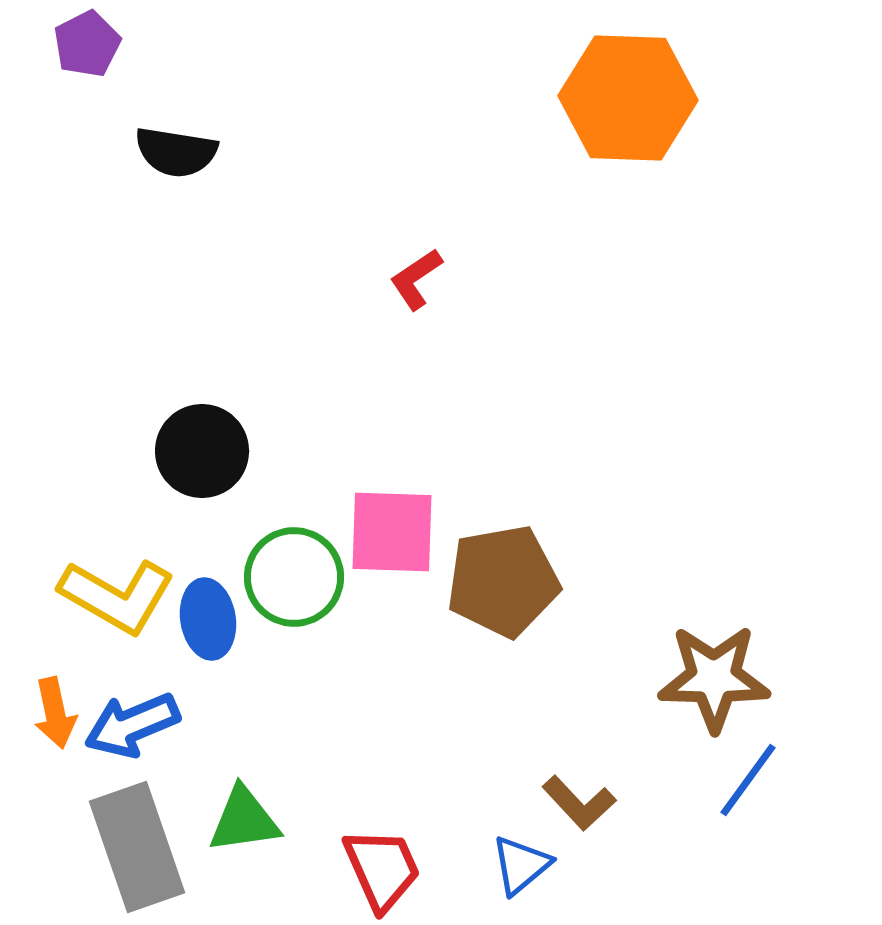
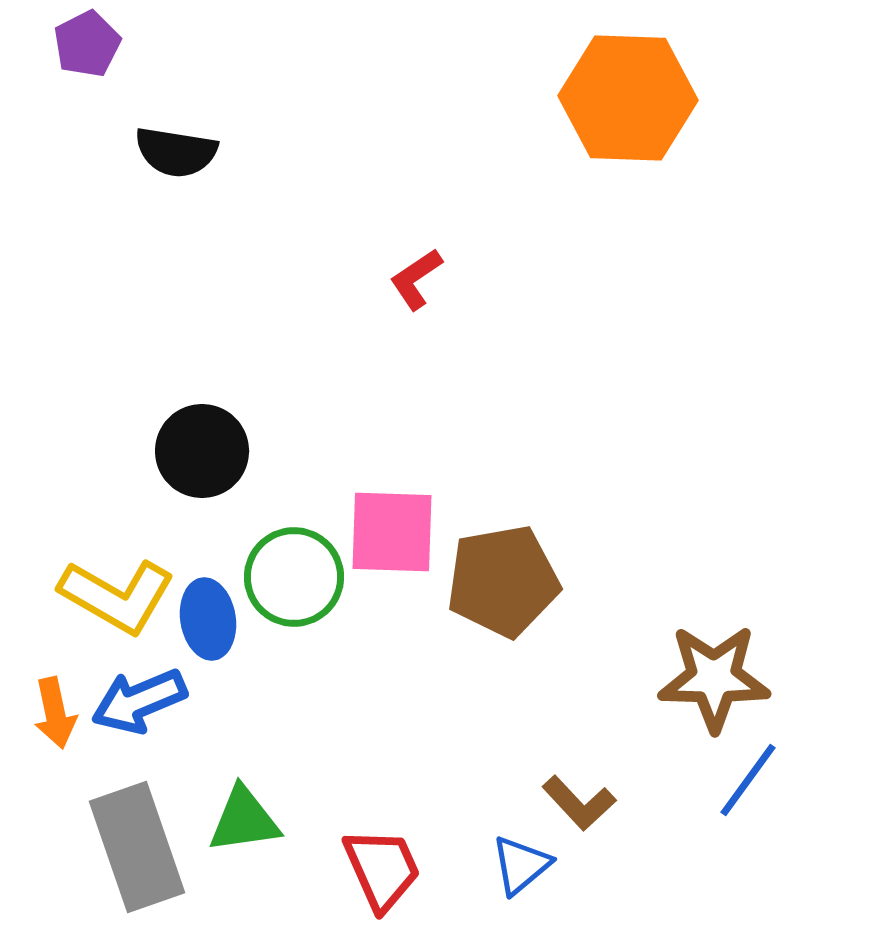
blue arrow: moved 7 px right, 24 px up
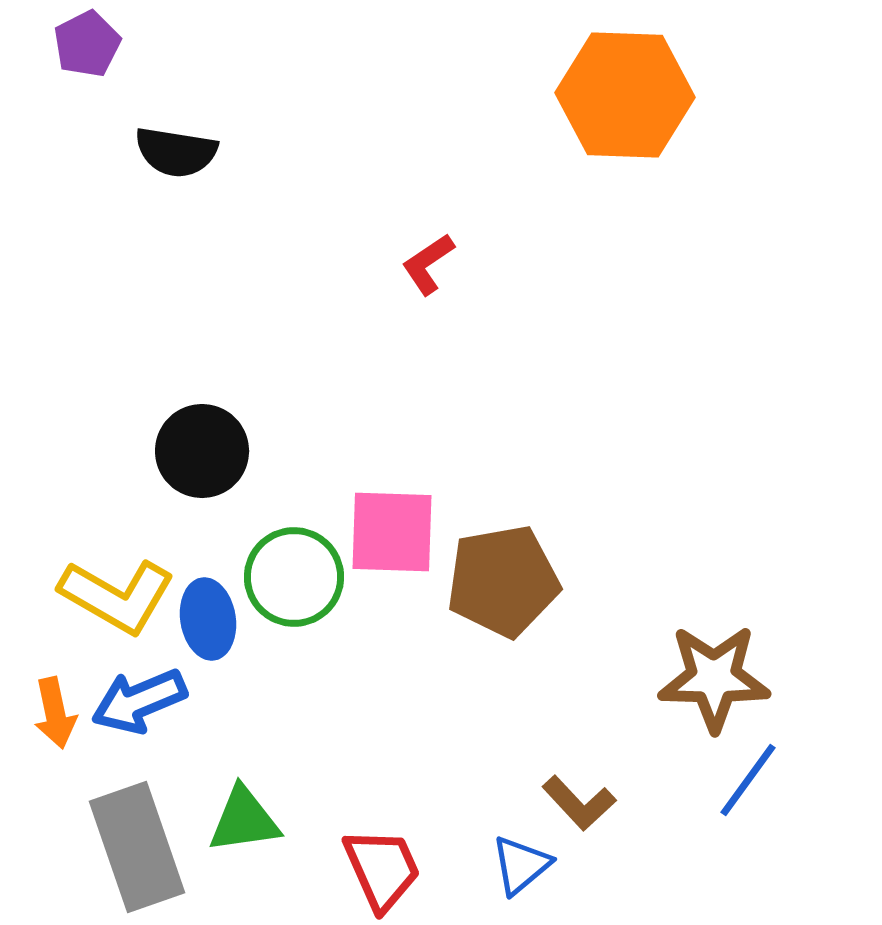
orange hexagon: moved 3 px left, 3 px up
red L-shape: moved 12 px right, 15 px up
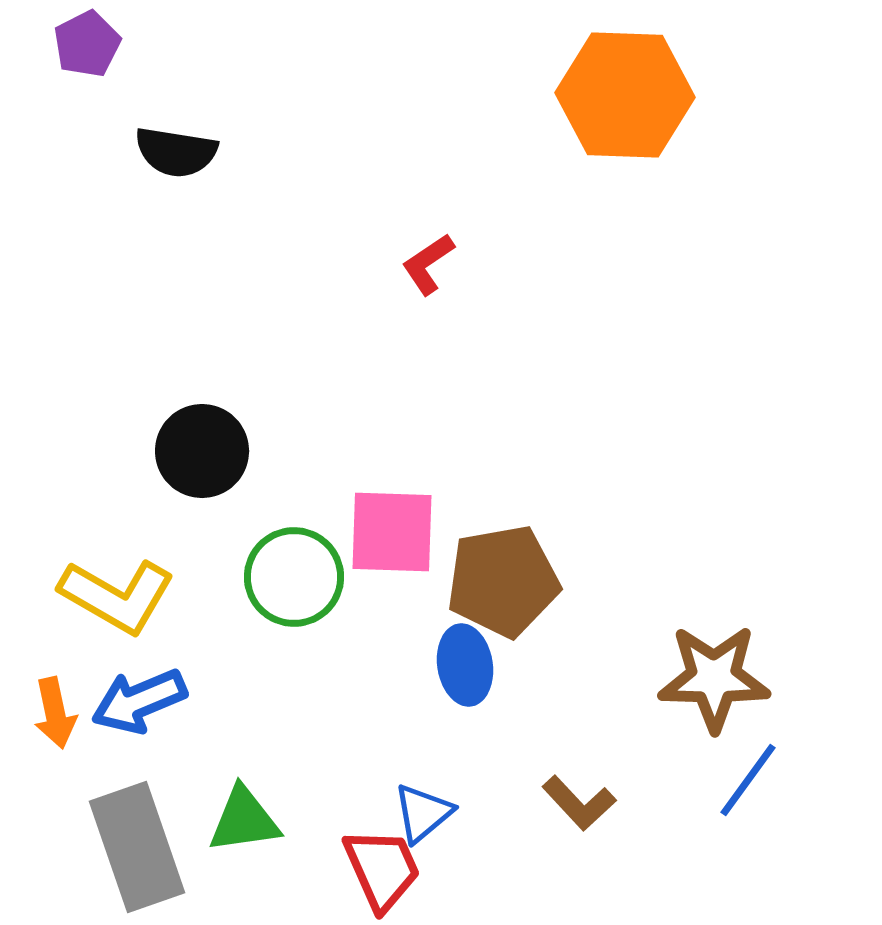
blue ellipse: moved 257 px right, 46 px down
blue triangle: moved 98 px left, 52 px up
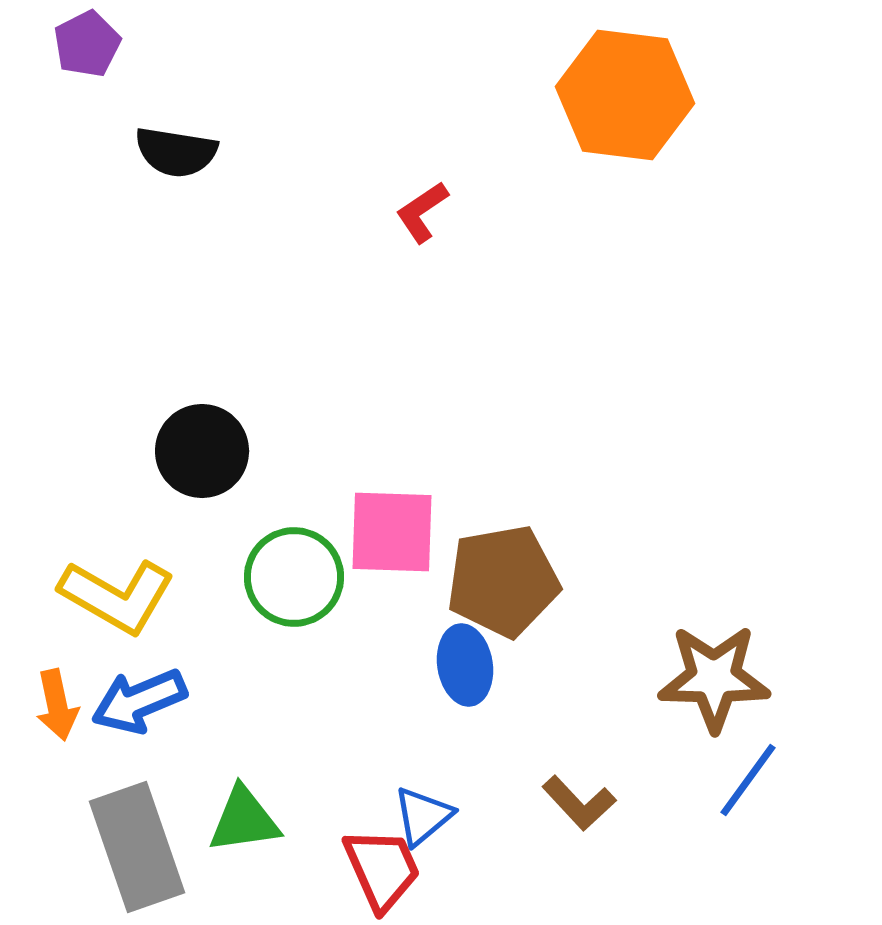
orange hexagon: rotated 5 degrees clockwise
red L-shape: moved 6 px left, 52 px up
orange arrow: moved 2 px right, 8 px up
blue triangle: moved 3 px down
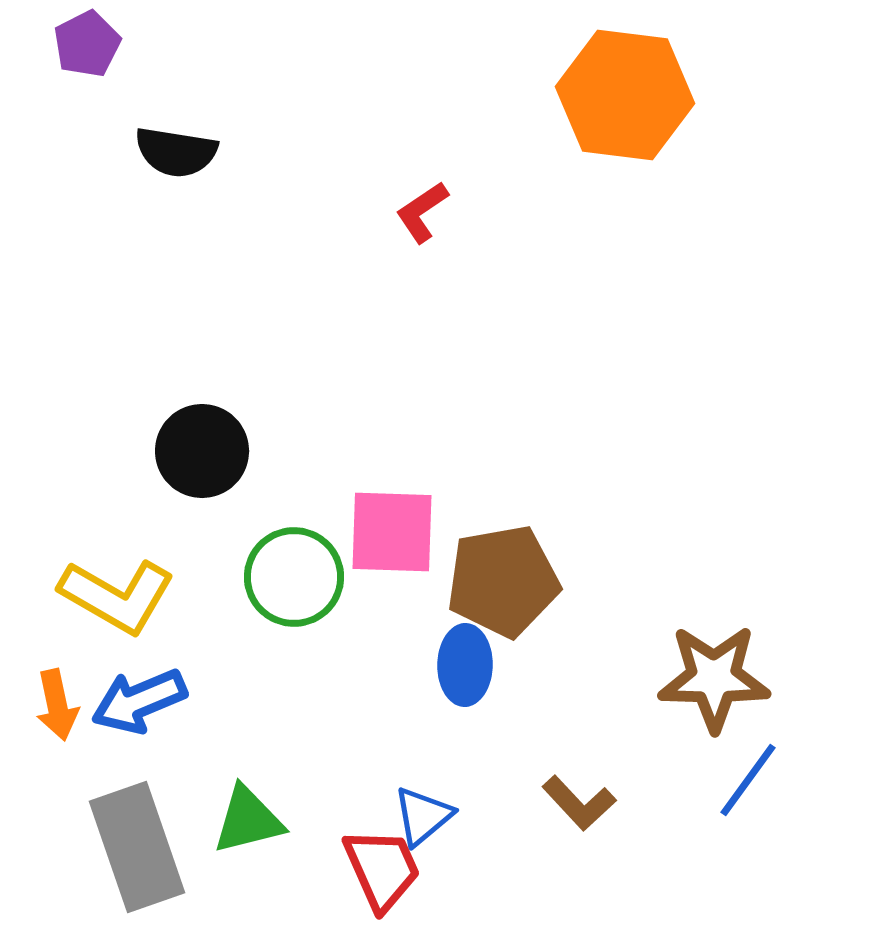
blue ellipse: rotated 10 degrees clockwise
green triangle: moved 4 px right; rotated 6 degrees counterclockwise
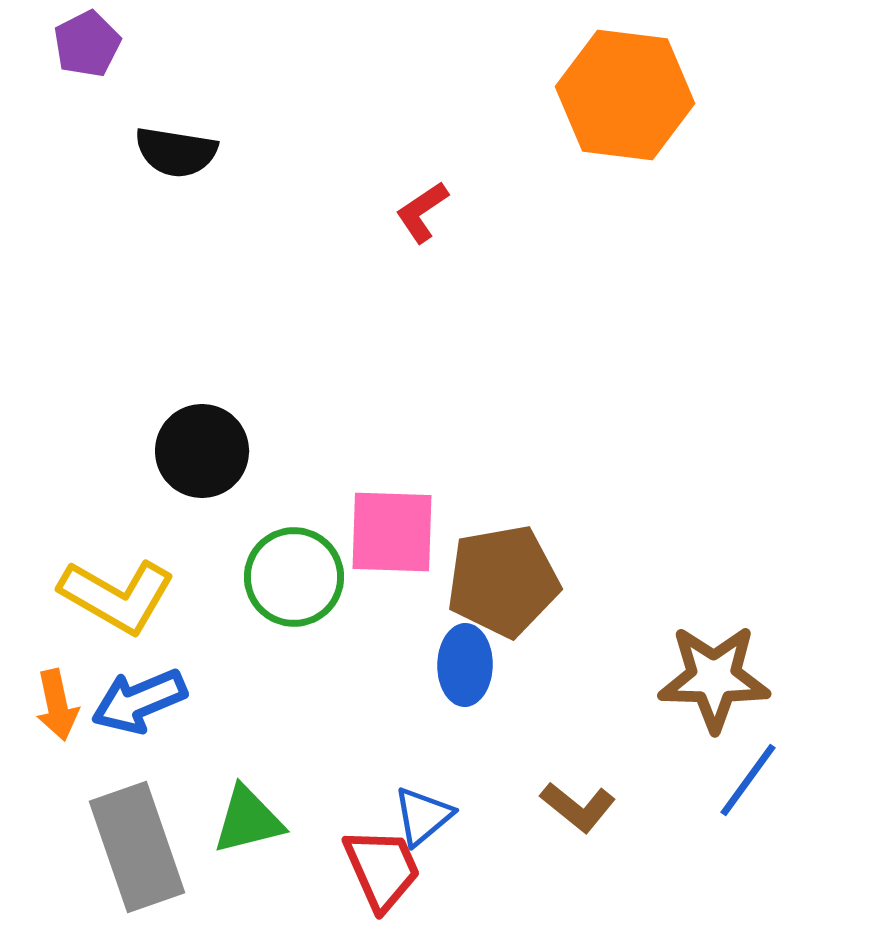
brown L-shape: moved 1 px left, 4 px down; rotated 8 degrees counterclockwise
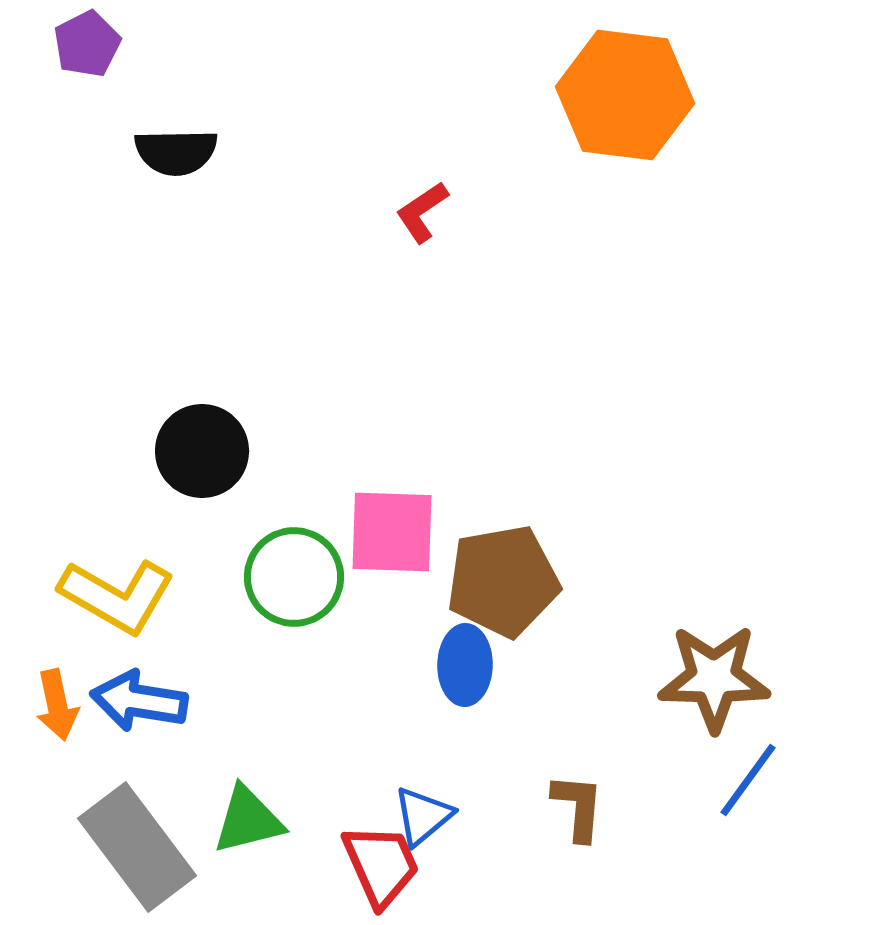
black semicircle: rotated 10 degrees counterclockwise
blue arrow: rotated 32 degrees clockwise
brown L-shape: rotated 124 degrees counterclockwise
gray rectangle: rotated 18 degrees counterclockwise
red trapezoid: moved 1 px left, 4 px up
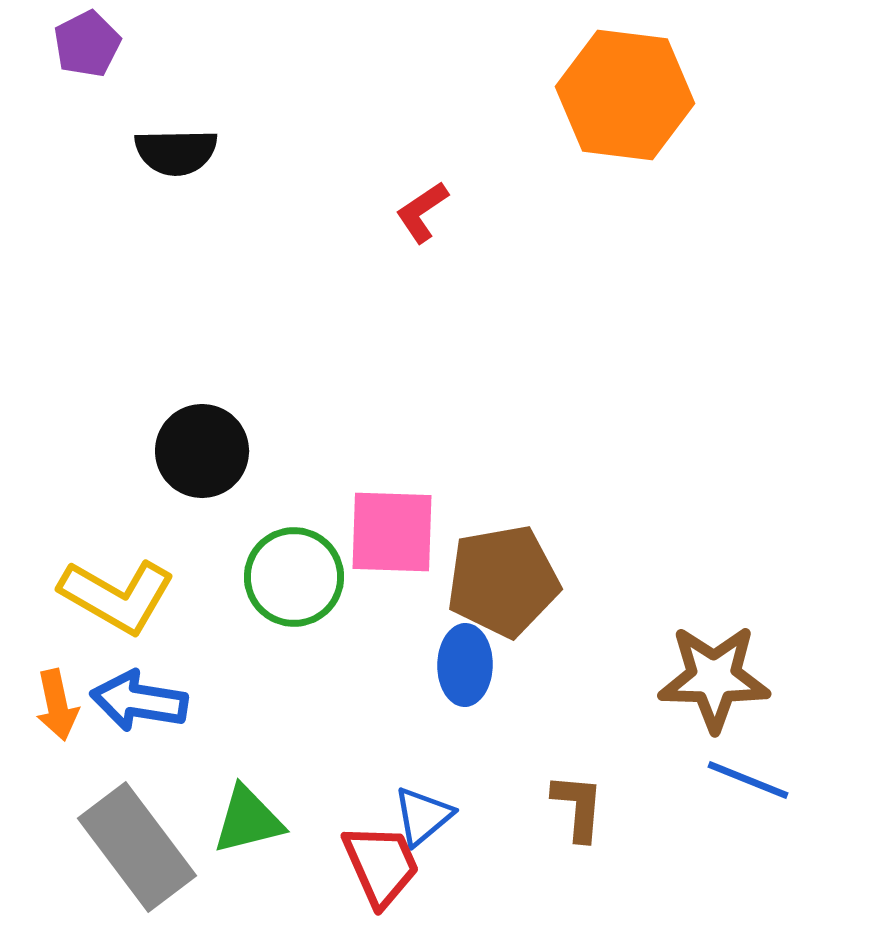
blue line: rotated 76 degrees clockwise
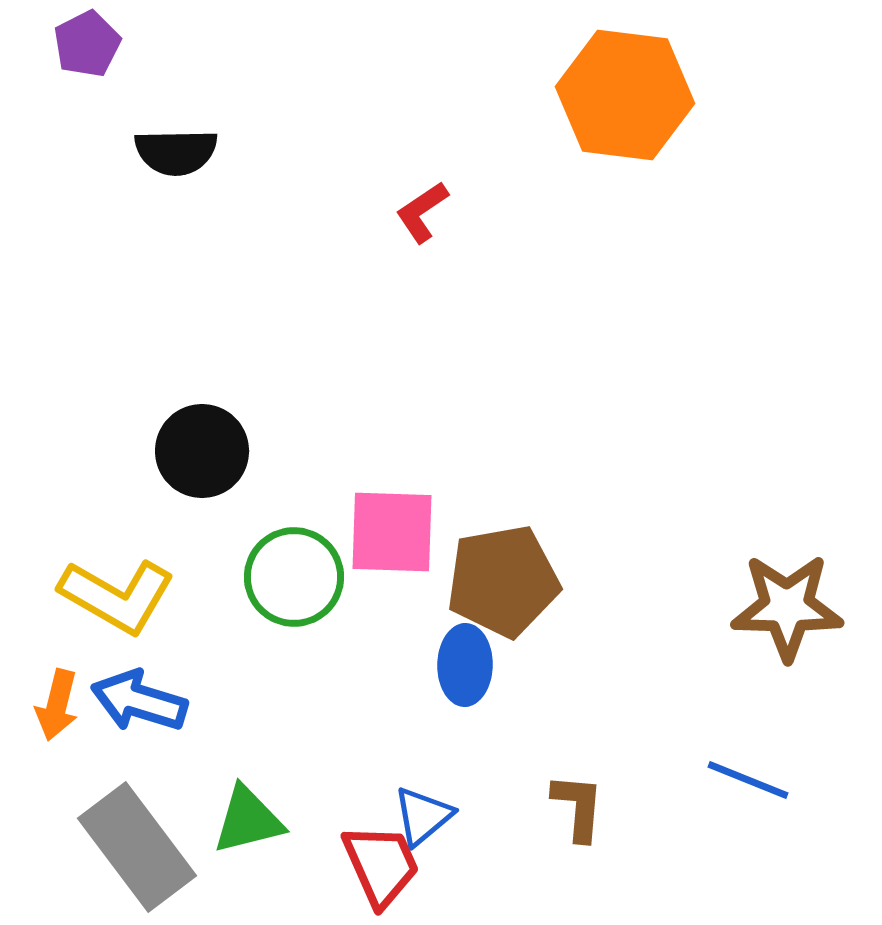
brown star: moved 73 px right, 71 px up
blue arrow: rotated 8 degrees clockwise
orange arrow: rotated 26 degrees clockwise
